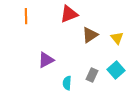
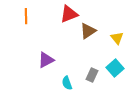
brown triangle: moved 2 px left, 4 px up
cyan square: moved 1 px left, 2 px up
cyan semicircle: rotated 24 degrees counterclockwise
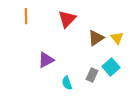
red triangle: moved 2 px left, 5 px down; rotated 24 degrees counterclockwise
brown triangle: moved 8 px right, 7 px down
cyan square: moved 4 px left, 1 px up
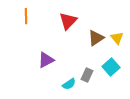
red triangle: moved 1 px right, 2 px down
gray rectangle: moved 5 px left
cyan semicircle: moved 2 px right, 1 px down; rotated 104 degrees counterclockwise
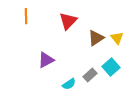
gray rectangle: moved 3 px right; rotated 24 degrees clockwise
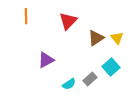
gray rectangle: moved 4 px down
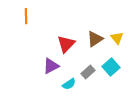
red triangle: moved 2 px left, 23 px down
brown triangle: moved 1 px left, 1 px down
purple triangle: moved 5 px right, 6 px down
gray rectangle: moved 2 px left, 7 px up
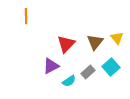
brown triangle: moved 3 px down; rotated 18 degrees counterclockwise
cyan semicircle: moved 3 px up
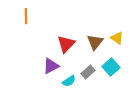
yellow triangle: rotated 16 degrees counterclockwise
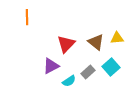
orange line: moved 1 px right, 1 px down
yellow triangle: rotated 40 degrees counterclockwise
brown triangle: moved 1 px right; rotated 30 degrees counterclockwise
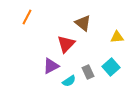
orange line: rotated 28 degrees clockwise
yellow triangle: moved 1 px up
brown triangle: moved 13 px left, 19 px up
gray rectangle: rotated 72 degrees counterclockwise
